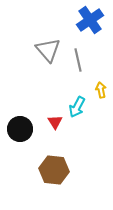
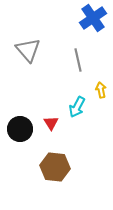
blue cross: moved 3 px right, 2 px up
gray triangle: moved 20 px left
red triangle: moved 4 px left, 1 px down
brown hexagon: moved 1 px right, 3 px up
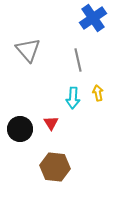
yellow arrow: moved 3 px left, 3 px down
cyan arrow: moved 4 px left, 9 px up; rotated 25 degrees counterclockwise
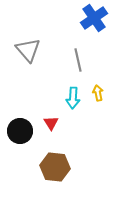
blue cross: moved 1 px right
black circle: moved 2 px down
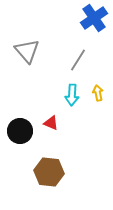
gray triangle: moved 1 px left, 1 px down
gray line: rotated 45 degrees clockwise
cyan arrow: moved 1 px left, 3 px up
red triangle: rotated 35 degrees counterclockwise
brown hexagon: moved 6 px left, 5 px down
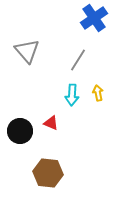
brown hexagon: moved 1 px left, 1 px down
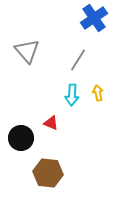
black circle: moved 1 px right, 7 px down
